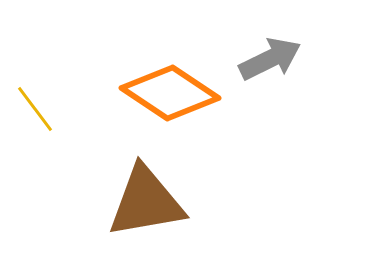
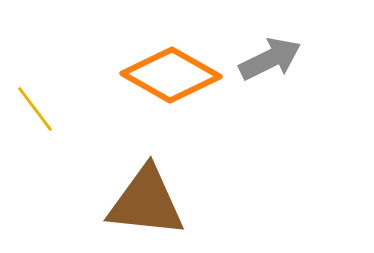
orange diamond: moved 1 px right, 18 px up; rotated 4 degrees counterclockwise
brown triangle: rotated 16 degrees clockwise
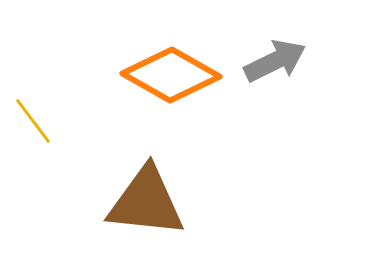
gray arrow: moved 5 px right, 2 px down
yellow line: moved 2 px left, 12 px down
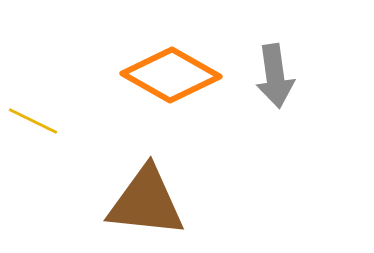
gray arrow: moved 15 px down; rotated 108 degrees clockwise
yellow line: rotated 27 degrees counterclockwise
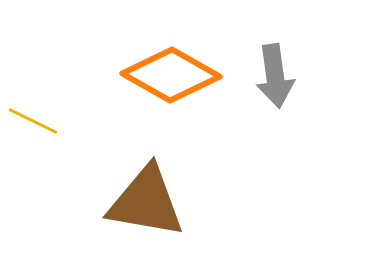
brown triangle: rotated 4 degrees clockwise
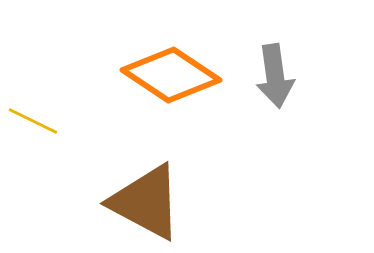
orange diamond: rotated 4 degrees clockwise
brown triangle: rotated 18 degrees clockwise
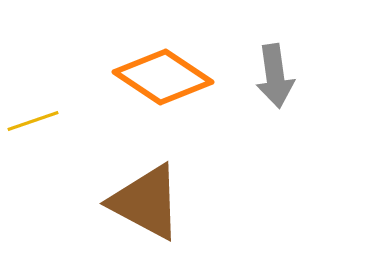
orange diamond: moved 8 px left, 2 px down
yellow line: rotated 45 degrees counterclockwise
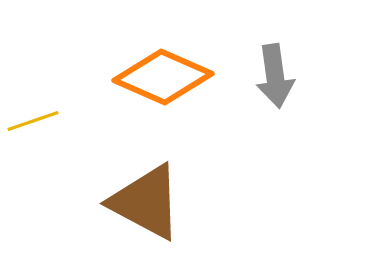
orange diamond: rotated 10 degrees counterclockwise
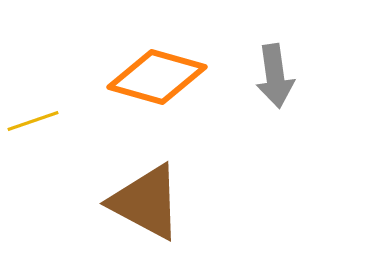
orange diamond: moved 6 px left; rotated 8 degrees counterclockwise
